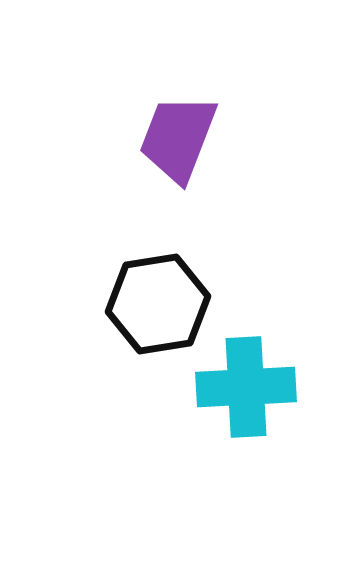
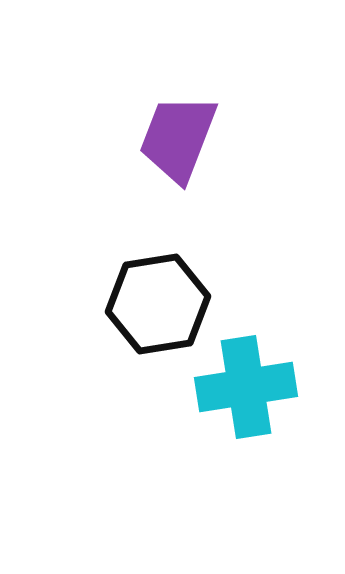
cyan cross: rotated 6 degrees counterclockwise
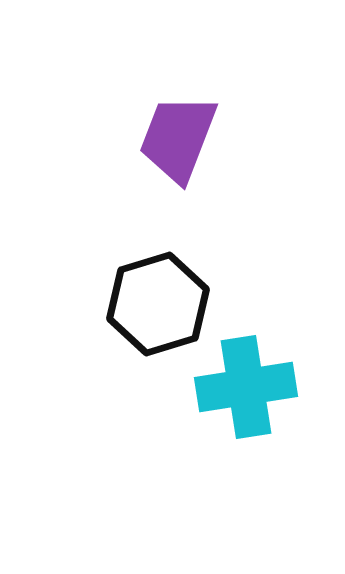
black hexagon: rotated 8 degrees counterclockwise
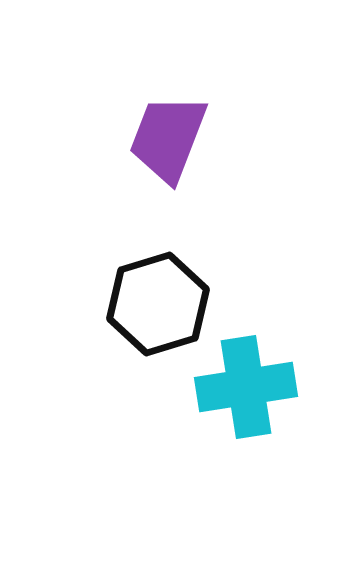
purple trapezoid: moved 10 px left
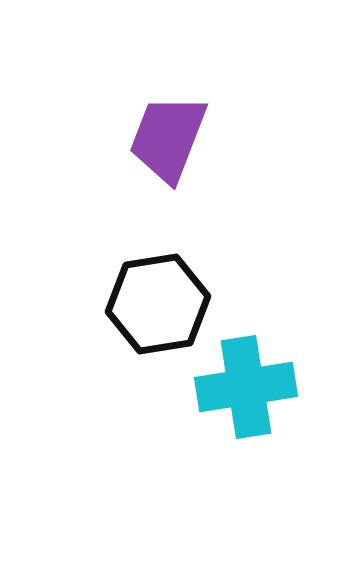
black hexagon: rotated 8 degrees clockwise
